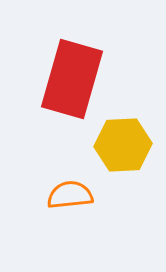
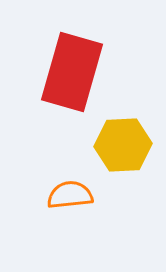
red rectangle: moved 7 px up
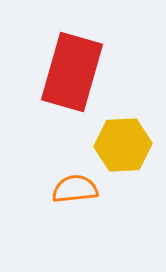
orange semicircle: moved 5 px right, 6 px up
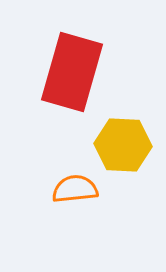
yellow hexagon: rotated 6 degrees clockwise
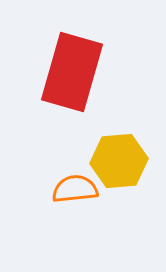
yellow hexagon: moved 4 px left, 16 px down; rotated 8 degrees counterclockwise
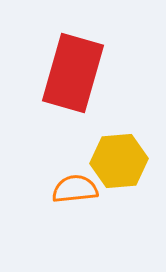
red rectangle: moved 1 px right, 1 px down
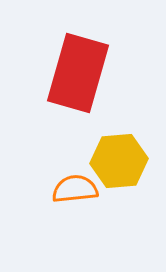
red rectangle: moved 5 px right
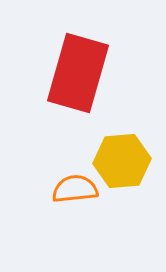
yellow hexagon: moved 3 px right
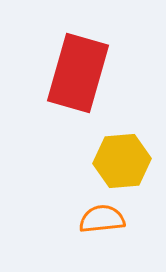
orange semicircle: moved 27 px right, 30 px down
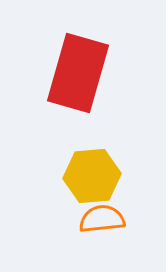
yellow hexagon: moved 30 px left, 15 px down
